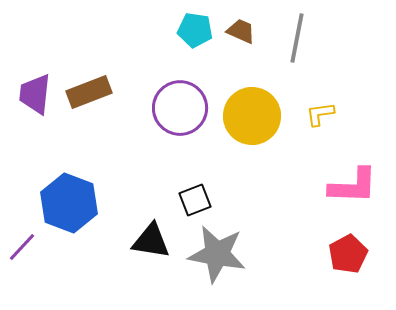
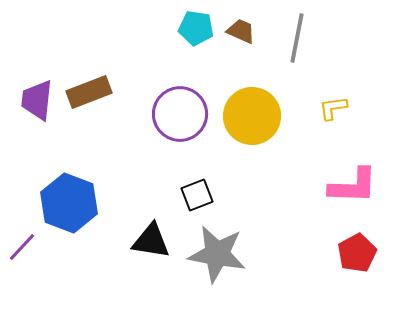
cyan pentagon: moved 1 px right, 2 px up
purple trapezoid: moved 2 px right, 6 px down
purple circle: moved 6 px down
yellow L-shape: moved 13 px right, 6 px up
black square: moved 2 px right, 5 px up
red pentagon: moved 9 px right, 1 px up
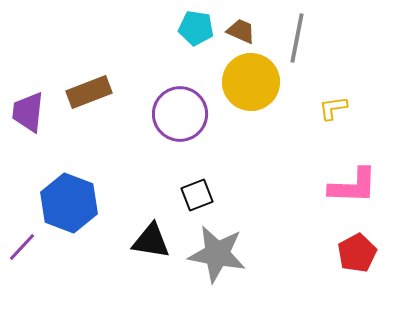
purple trapezoid: moved 9 px left, 12 px down
yellow circle: moved 1 px left, 34 px up
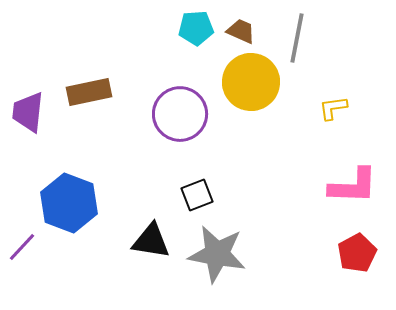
cyan pentagon: rotated 12 degrees counterclockwise
brown rectangle: rotated 9 degrees clockwise
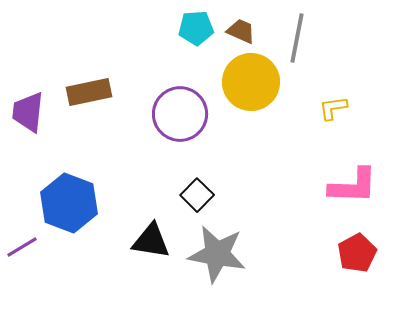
black square: rotated 24 degrees counterclockwise
purple line: rotated 16 degrees clockwise
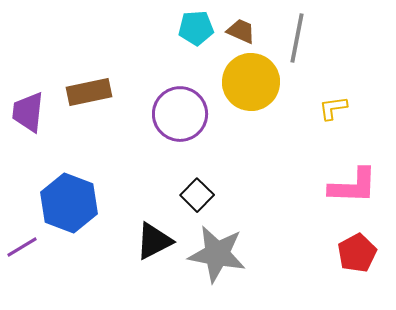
black triangle: moved 3 px right; rotated 36 degrees counterclockwise
